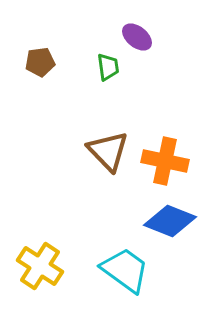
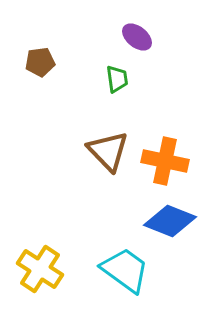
green trapezoid: moved 9 px right, 12 px down
yellow cross: moved 3 px down
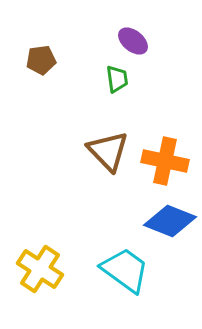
purple ellipse: moved 4 px left, 4 px down
brown pentagon: moved 1 px right, 2 px up
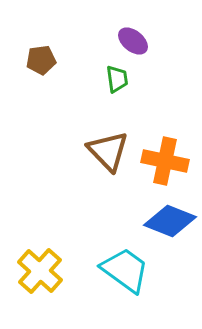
yellow cross: moved 2 px down; rotated 9 degrees clockwise
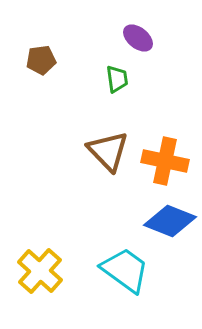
purple ellipse: moved 5 px right, 3 px up
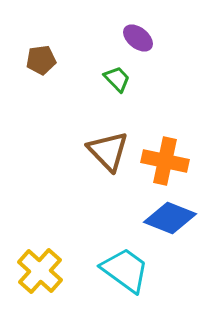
green trapezoid: rotated 36 degrees counterclockwise
blue diamond: moved 3 px up
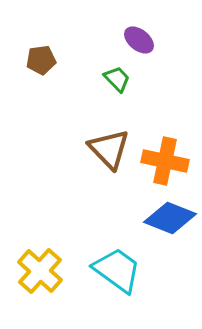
purple ellipse: moved 1 px right, 2 px down
brown triangle: moved 1 px right, 2 px up
cyan trapezoid: moved 8 px left
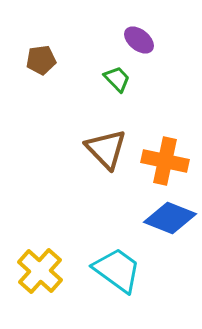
brown triangle: moved 3 px left
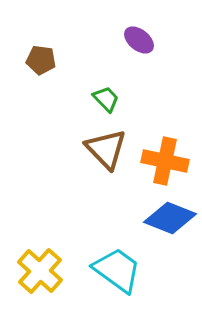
brown pentagon: rotated 16 degrees clockwise
green trapezoid: moved 11 px left, 20 px down
